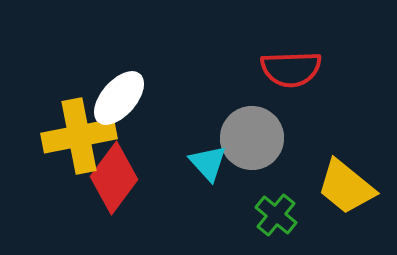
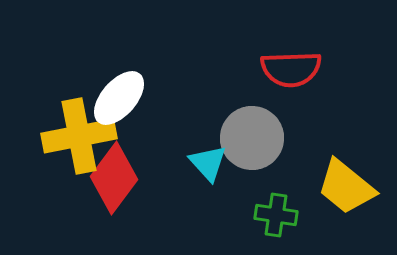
green cross: rotated 30 degrees counterclockwise
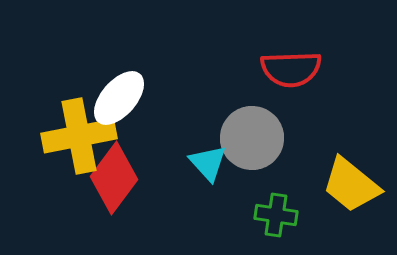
yellow trapezoid: moved 5 px right, 2 px up
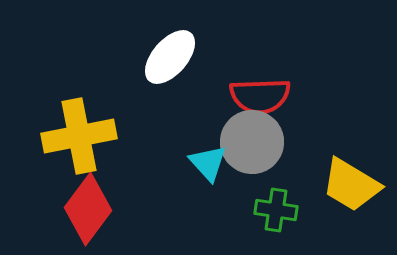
red semicircle: moved 31 px left, 27 px down
white ellipse: moved 51 px right, 41 px up
gray circle: moved 4 px down
red diamond: moved 26 px left, 31 px down
yellow trapezoid: rotated 8 degrees counterclockwise
green cross: moved 5 px up
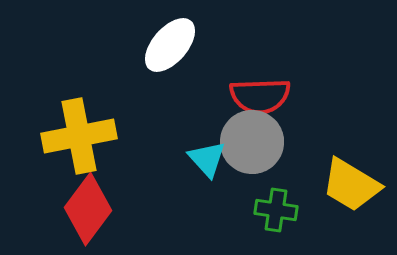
white ellipse: moved 12 px up
cyan triangle: moved 1 px left, 4 px up
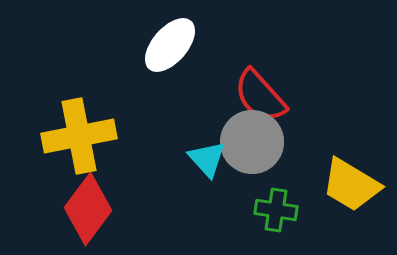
red semicircle: rotated 50 degrees clockwise
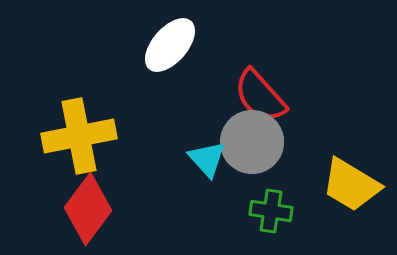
green cross: moved 5 px left, 1 px down
